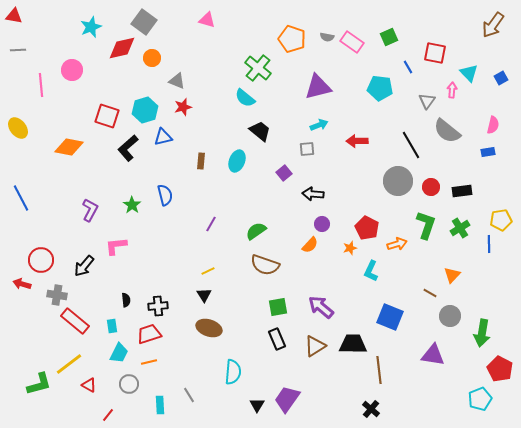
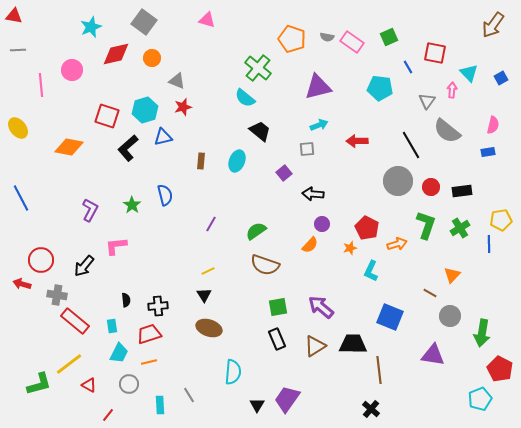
red diamond at (122, 48): moved 6 px left, 6 px down
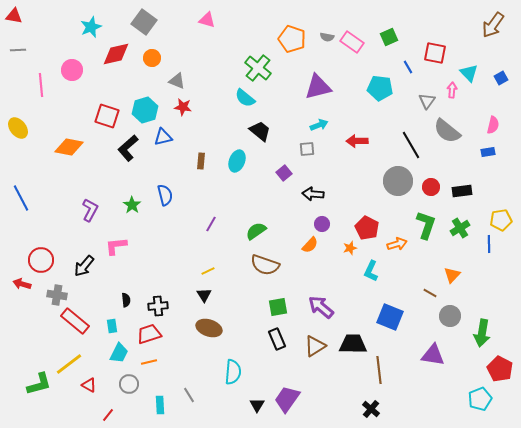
red star at (183, 107): rotated 24 degrees clockwise
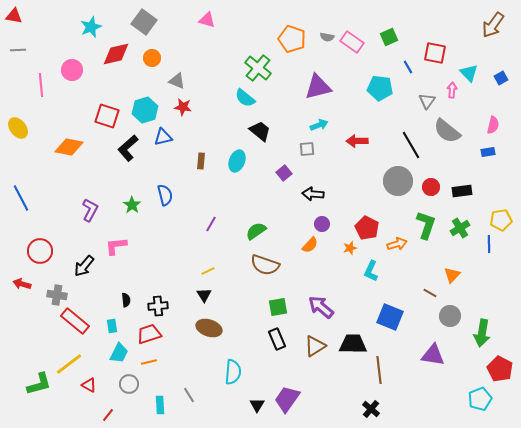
red circle at (41, 260): moved 1 px left, 9 px up
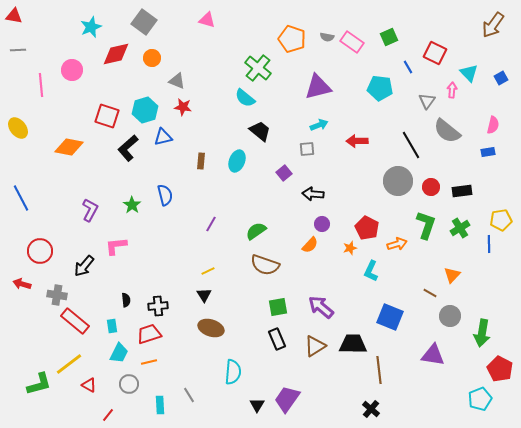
red square at (435, 53): rotated 15 degrees clockwise
brown ellipse at (209, 328): moved 2 px right
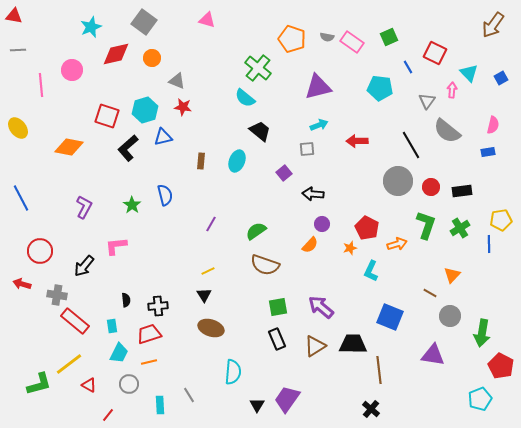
purple L-shape at (90, 210): moved 6 px left, 3 px up
red pentagon at (500, 369): moved 1 px right, 3 px up
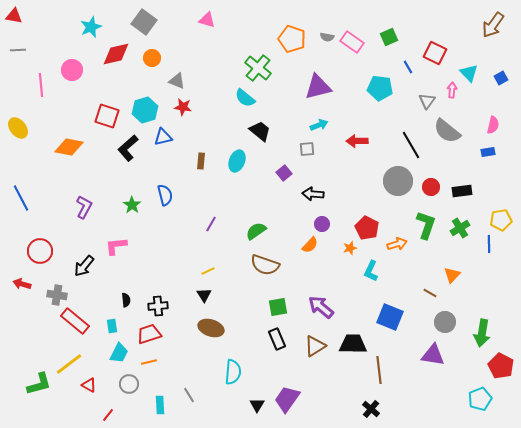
gray circle at (450, 316): moved 5 px left, 6 px down
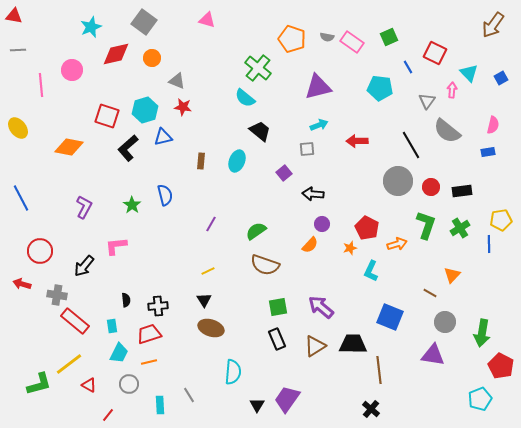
black triangle at (204, 295): moved 5 px down
